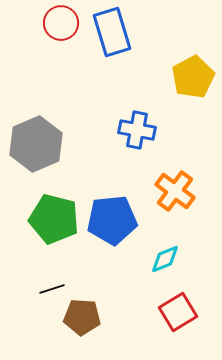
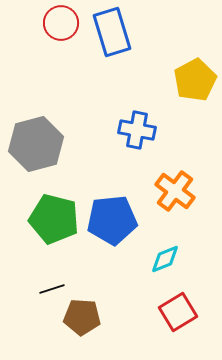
yellow pentagon: moved 2 px right, 3 px down
gray hexagon: rotated 8 degrees clockwise
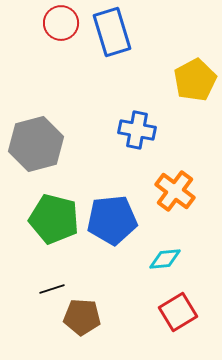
cyan diamond: rotated 16 degrees clockwise
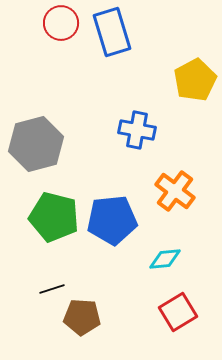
green pentagon: moved 2 px up
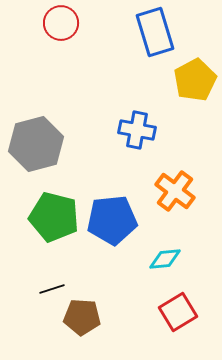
blue rectangle: moved 43 px right
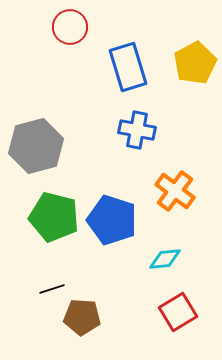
red circle: moved 9 px right, 4 px down
blue rectangle: moved 27 px left, 35 px down
yellow pentagon: moved 17 px up
gray hexagon: moved 2 px down
blue pentagon: rotated 24 degrees clockwise
